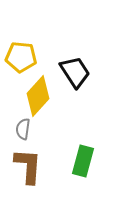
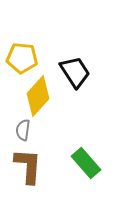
yellow pentagon: moved 1 px right, 1 px down
gray semicircle: moved 1 px down
green rectangle: moved 3 px right, 2 px down; rotated 56 degrees counterclockwise
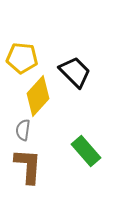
black trapezoid: rotated 12 degrees counterclockwise
green rectangle: moved 12 px up
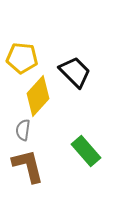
brown L-shape: rotated 18 degrees counterclockwise
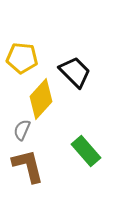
yellow diamond: moved 3 px right, 3 px down
gray semicircle: moved 1 px left; rotated 15 degrees clockwise
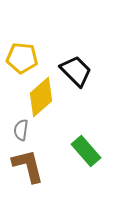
black trapezoid: moved 1 px right, 1 px up
yellow diamond: moved 2 px up; rotated 6 degrees clockwise
gray semicircle: moved 1 px left; rotated 15 degrees counterclockwise
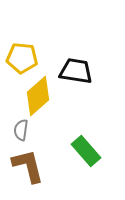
black trapezoid: rotated 36 degrees counterclockwise
yellow diamond: moved 3 px left, 1 px up
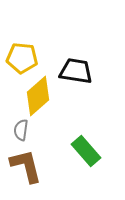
brown L-shape: moved 2 px left
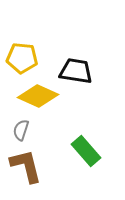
yellow diamond: rotated 66 degrees clockwise
gray semicircle: rotated 10 degrees clockwise
